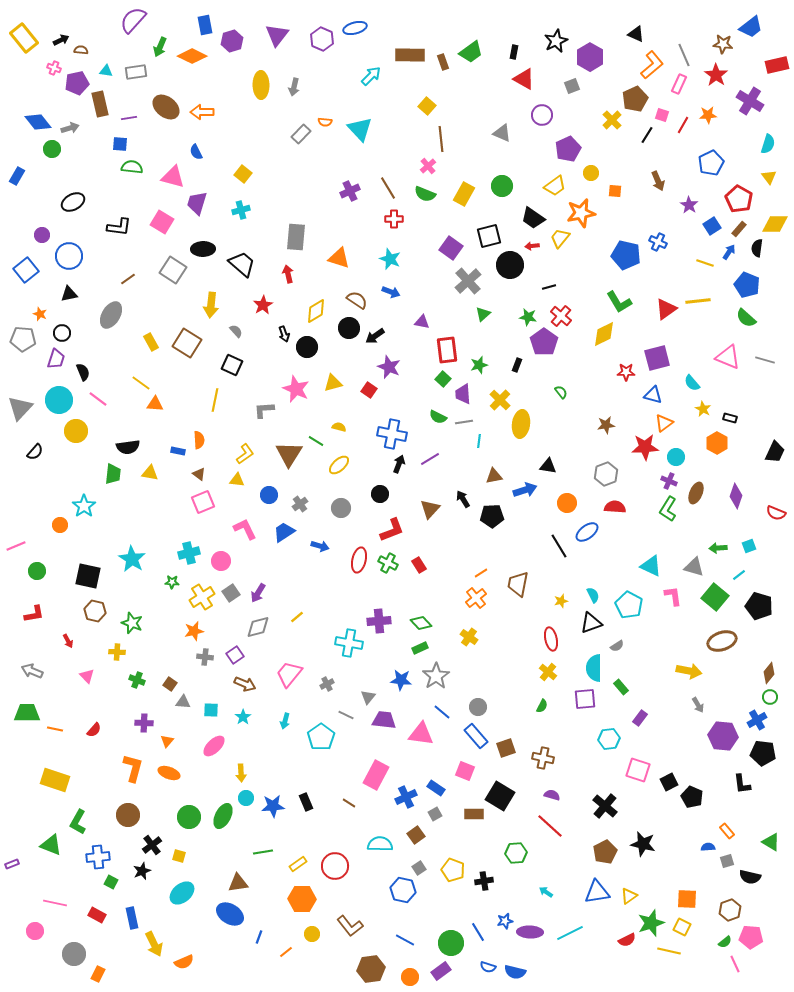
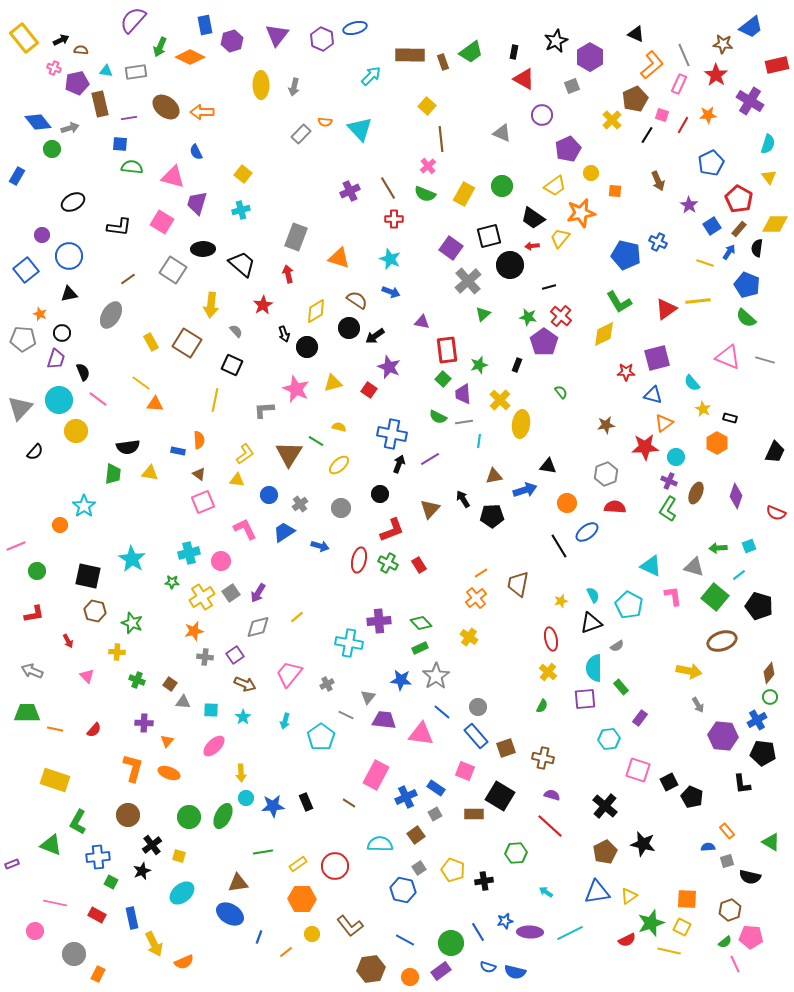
orange diamond at (192, 56): moved 2 px left, 1 px down
gray rectangle at (296, 237): rotated 16 degrees clockwise
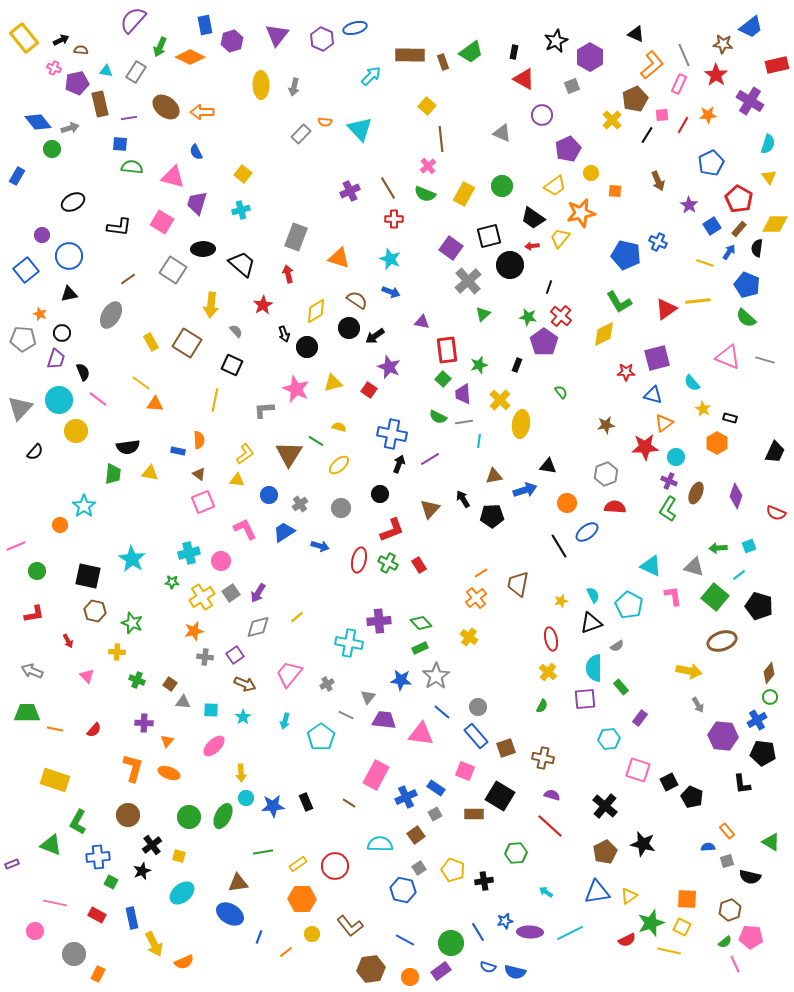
gray rectangle at (136, 72): rotated 50 degrees counterclockwise
pink square at (662, 115): rotated 24 degrees counterclockwise
black line at (549, 287): rotated 56 degrees counterclockwise
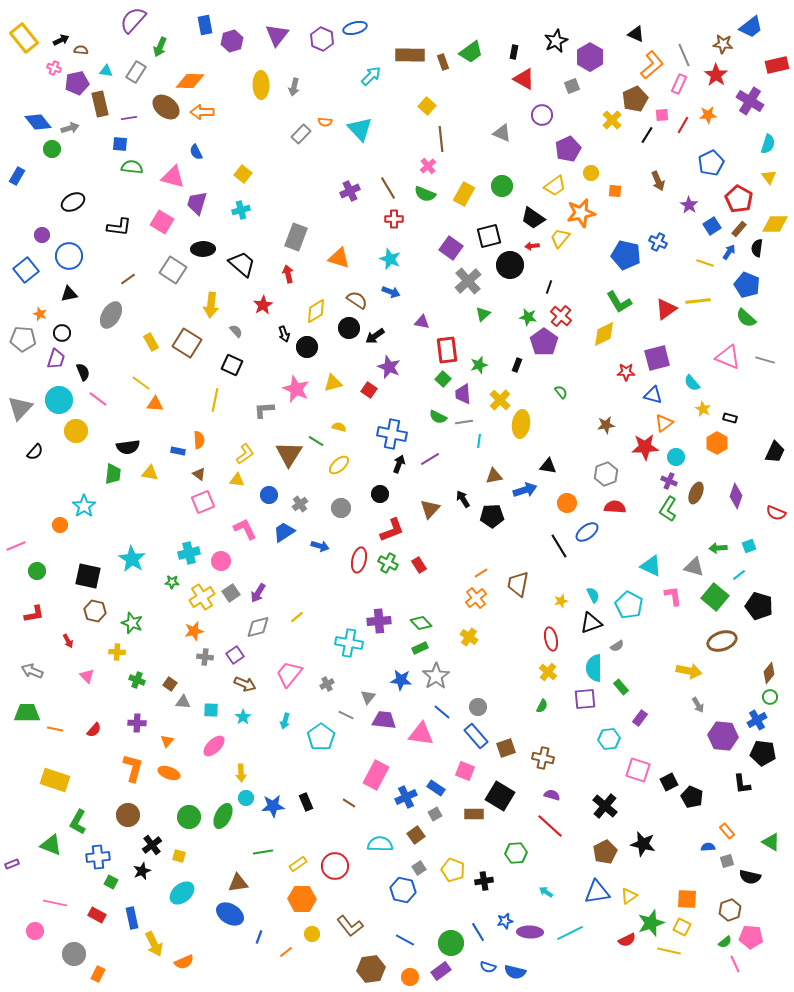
orange diamond at (190, 57): moved 24 px down; rotated 24 degrees counterclockwise
purple cross at (144, 723): moved 7 px left
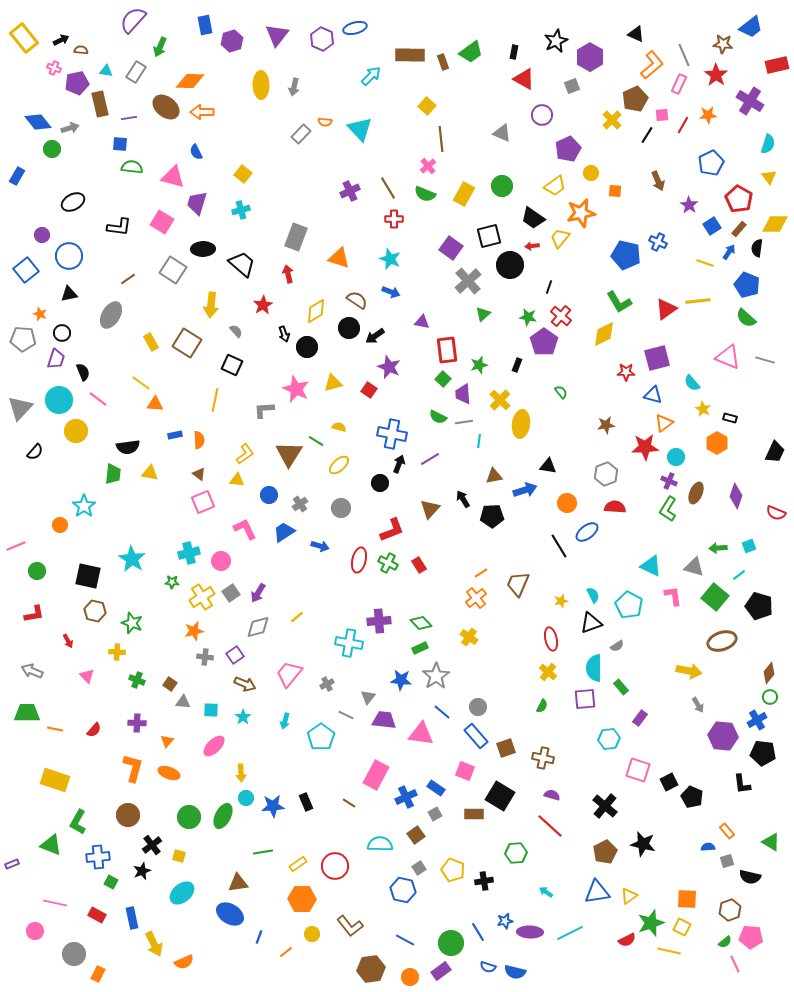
blue rectangle at (178, 451): moved 3 px left, 16 px up; rotated 24 degrees counterclockwise
black circle at (380, 494): moved 11 px up
brown trapezoid at (518, 584): rotated 12 degrees clockwise
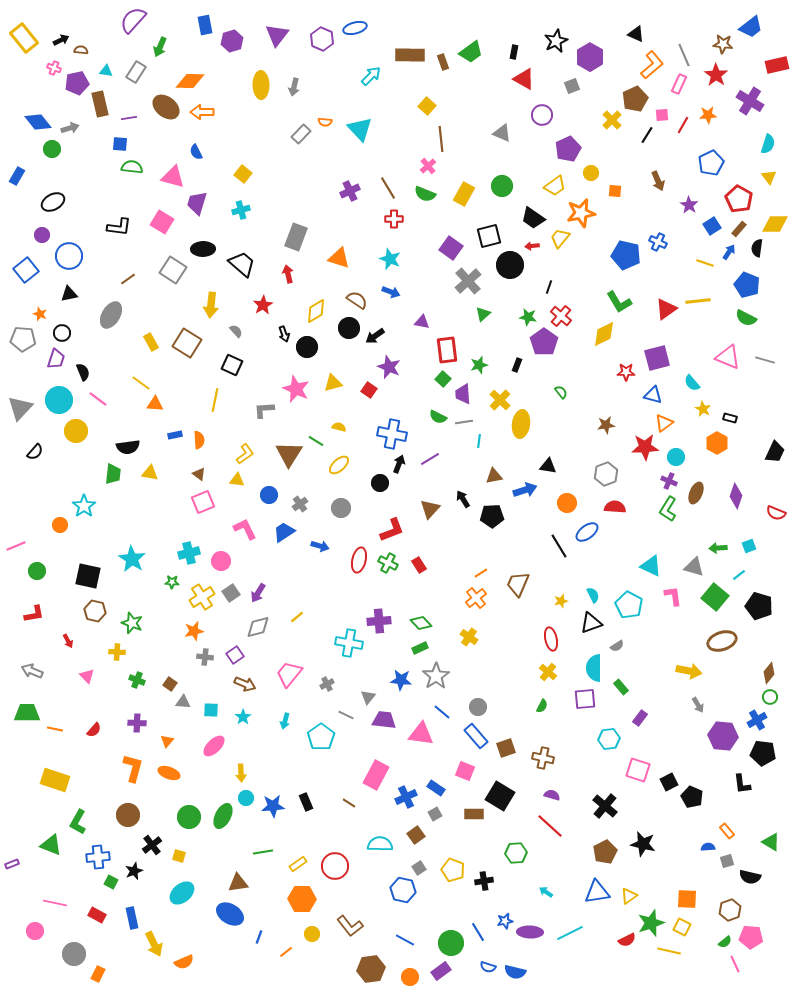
black ellipse at (73, 202): moved 20 px left
green semicircle at (746, 318): rotated 15 degrees counterclockwise
black star at (142, 871): moved 8 px left
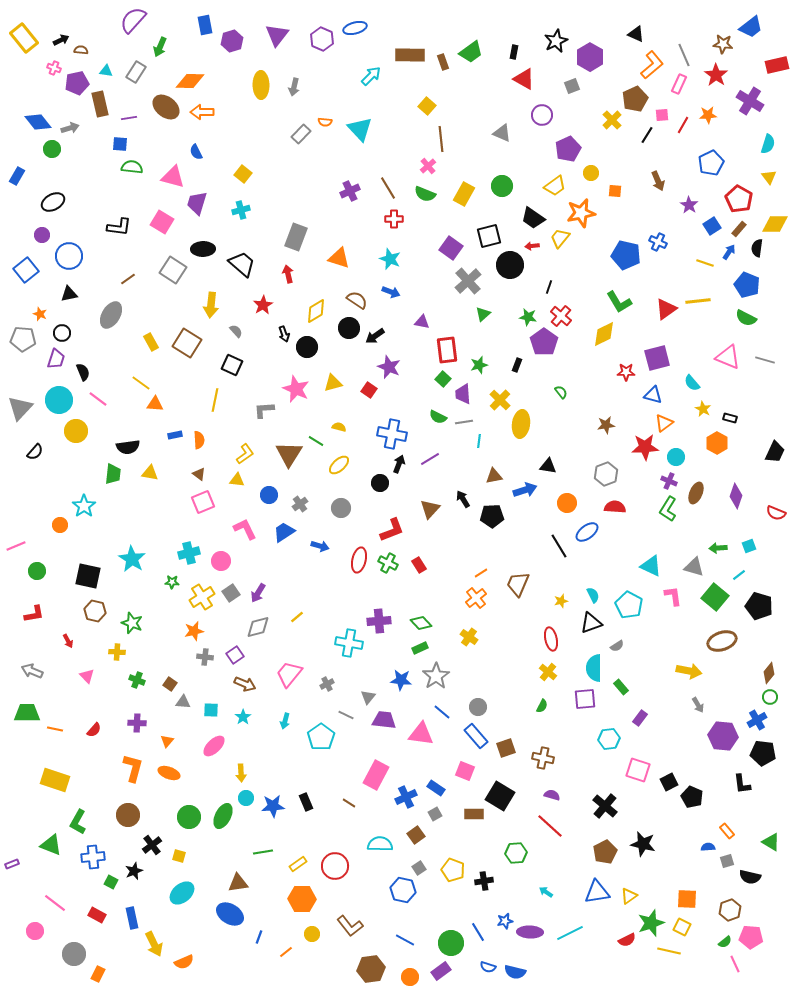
blue cross at (98, 857): moved 5 px left
pink line at (55, 903): rotated 25 degrees clockwise
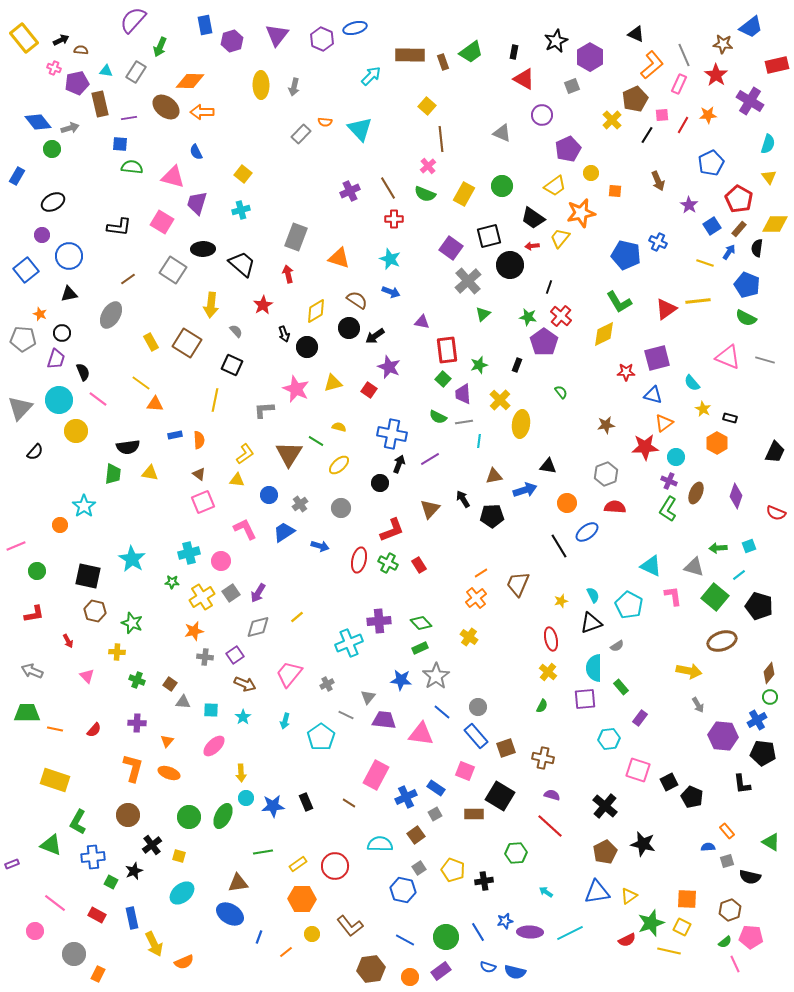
cyan cross at (349, 643): rotated 32 degrees counterclockwise
green circle at (451, 943): moved 5 px left, 6 px up
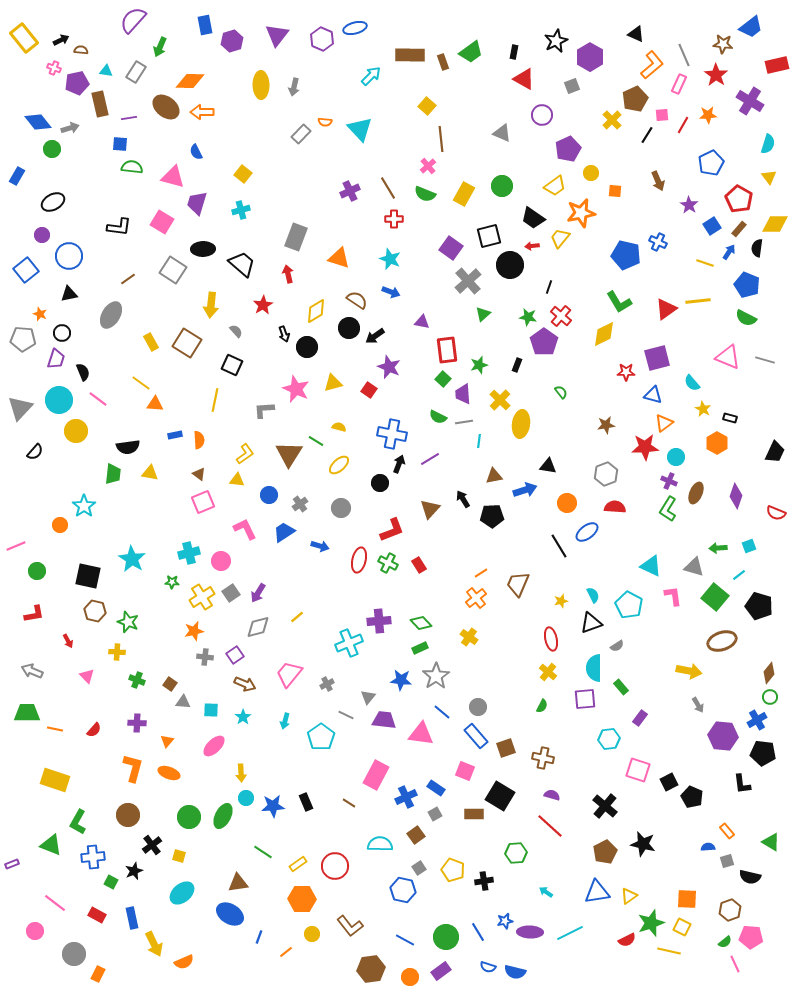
green star at (132, 623): moved 4 px left, 1 px up
green line at (263, 852): rotated 42 degrees clockwise
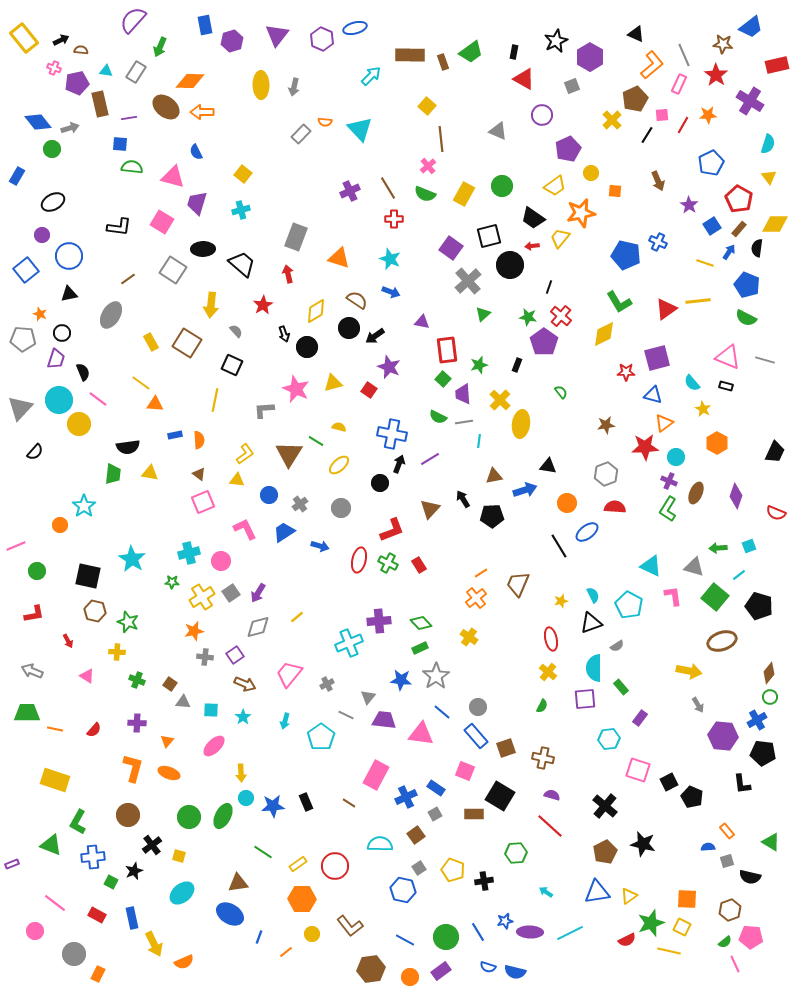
gray triangle at (502, 133): moved 4 px left, 2 px up
black rectangle at (730, 418): moved 4 px left, 32 px up
yellow circle at (76, 431): moved 3 px right, 7 px up
pink triangle at (87, 676): rotated 14 degrees counterclockwise
